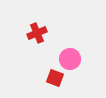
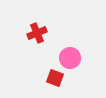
pink circle: moved 1 px up
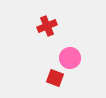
red cross: moved 10 px right, 7 px up
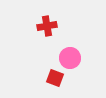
red cross: rotated 12 degrees clockwise
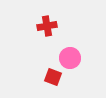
red square: moved 2 px left, 1 px up
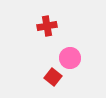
red square: rotated 18 degrees clockwise
